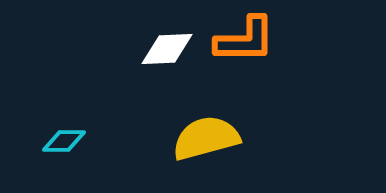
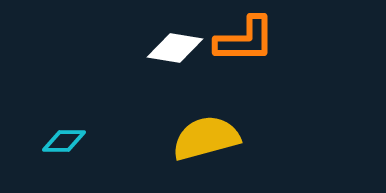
white diamond: moved 8 px right, 1 px up; rotated 12 degrees clockwise
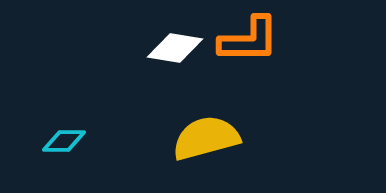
orange L-shape: moved 4 px right
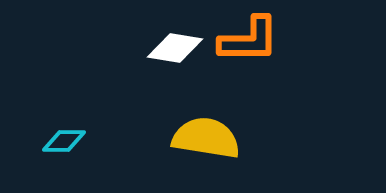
yellow semicircle: rotated 24 degrees clockwise
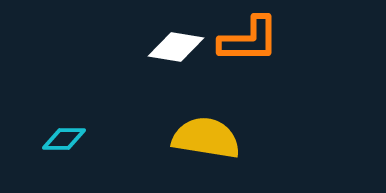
white diamond: moved 1 px right, 1 px up
cyan diamond: moved 2 px up
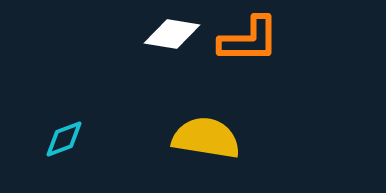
white diamond: moved 4 px left, 13 px up
cyan diamond: rotated 21 degrees counterclockwise
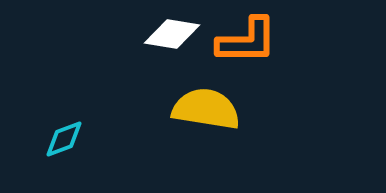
orange L-shape: moved 2 px left, 1 px down
yellow semicircle: moved 29 px up
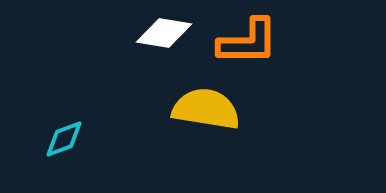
white diamond: moved 8 px left, 1 px up
orange L-shape: moved 1 px right, 1 px down
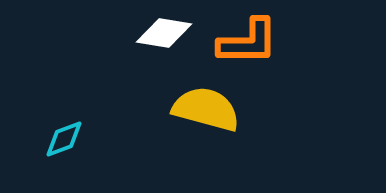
yellow semicircle: rotated 6 degrees clockwise
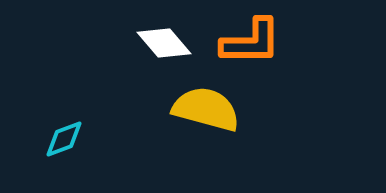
white diamond: moved 10 px down; rotated 40 degrees clockwise
orange L-shape: moved 3 px right
